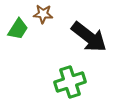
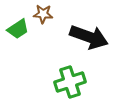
green trapezoid: rotated 25 degrees clockwise
black arrow: rotated 18 degrees counterclockwise
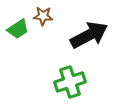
brown star: moved 2 px down
black arrow: moved 2 px up; rotated 48 degrees counterclockwise
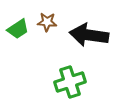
brown star: moved 4 px right, 6 px down
black arrow: rotated 144 degrees counterclockwise
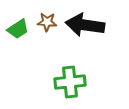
black arrow: moved 4 px left, 10 px up
green cross: rotated 12 degrees clockwise
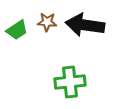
green trapezoid: moved 1 px left, 1 px down
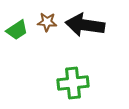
green cross: moved 3 px right, 1 px down
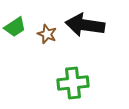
brown star: moved 12 px down; rotated 18 degrees clockwise
green trapezoid: moved 2 px left, 3 px up
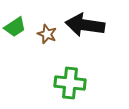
green cross: moved 3 px left; rotated 12 degrees clockwise
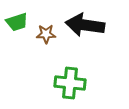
green trapezoid: moved 2 px right, 5 px up; rotated 15 degrees clockwise
brown star: moved 1 px left; rotated 24 degrees counterclockwise
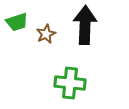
black arrow: rotated 84 degrees clockwise
brown star: rotated 24 degrees counterclockwise
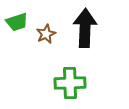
black arrow: moved 3 px down
green cross: rotated 8 degrees counterclockwise
